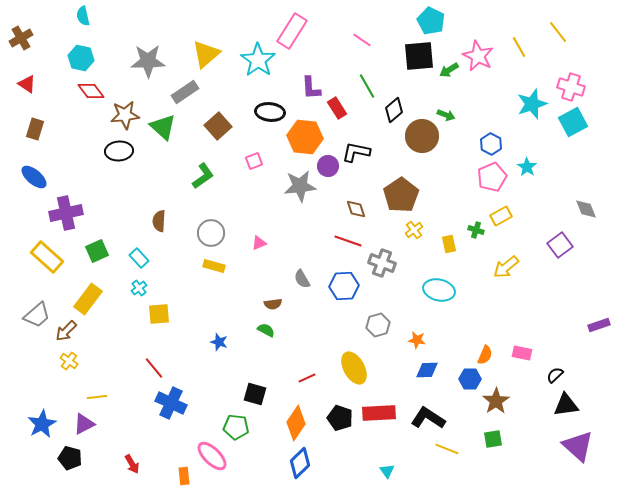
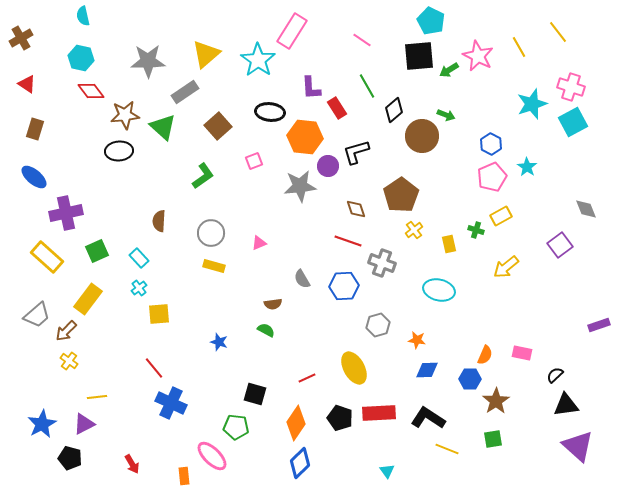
black L-shape at (356, 152): rotated 28 degrees counterclockwise
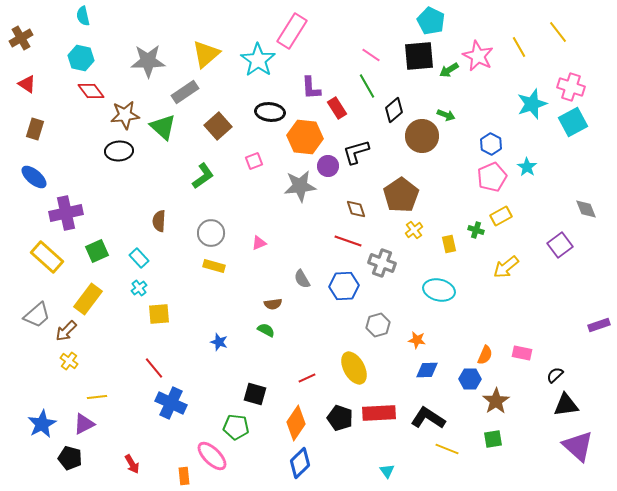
pink line at (362, 40): moved 9 px right, 15 px down
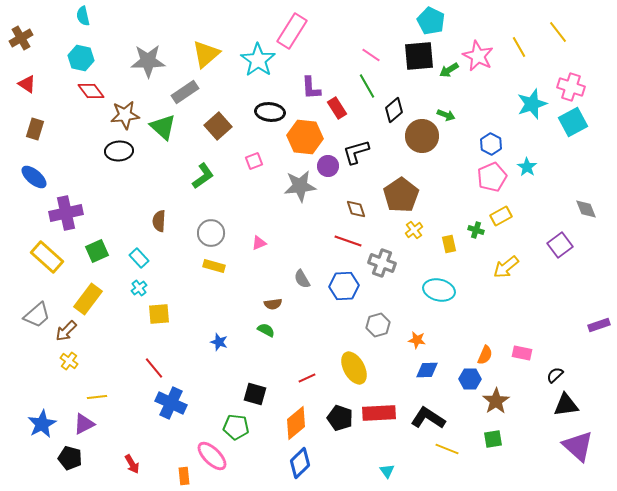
orange diamond at (296, 423): rotated 16 degrees clockwise
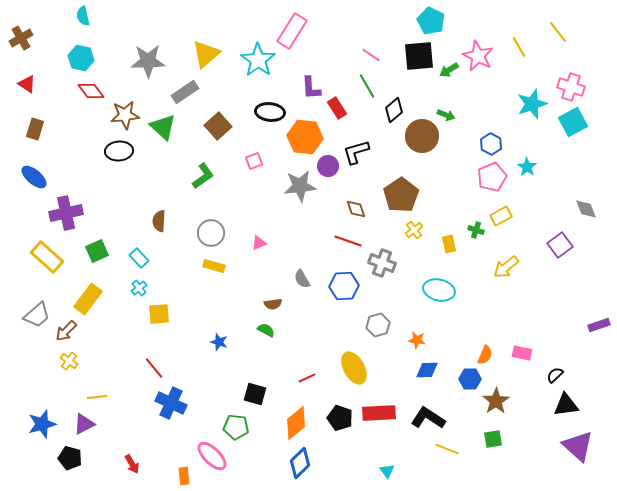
blue star at (42, 424): rotated 12 degrees clockwise
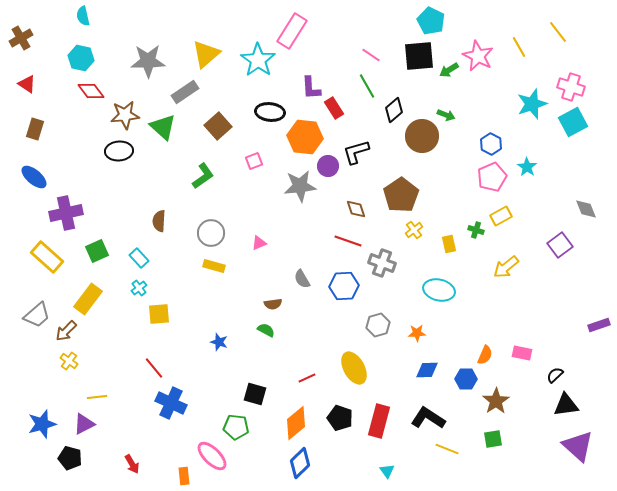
red rectangle at (337, 108): moved 3 px left
orange star at (417, 340): moved 7 px up; rotated 12 degrees counterclockwise
blue hexagon at (470, 379): moved 4 px left
red rectangle at (379, 413): moved 8 px down; rotated 72 degrees counterclockwise
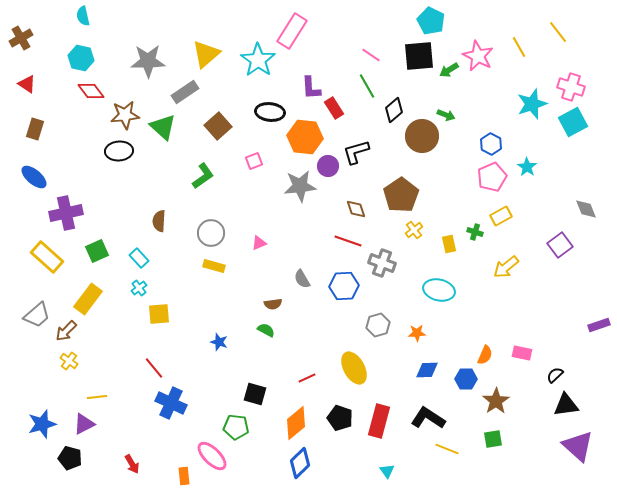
green cross at (476, 230): moved 1 px left, 2 px down
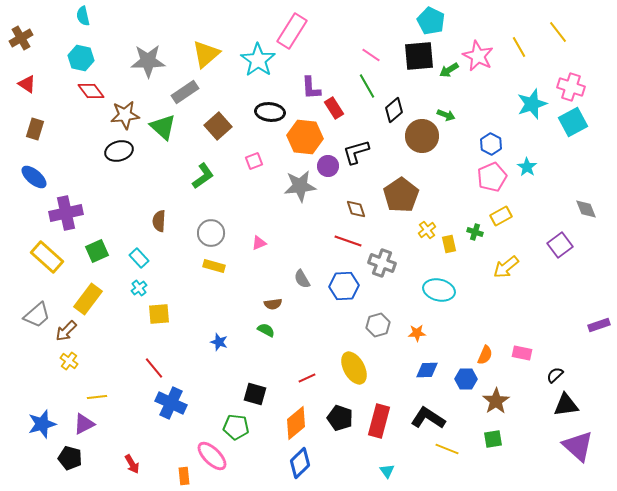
black ellipse at (119, 151): rotated 12 degrees counterclockwise
yellow cross at (414, 230): moved 13 px right
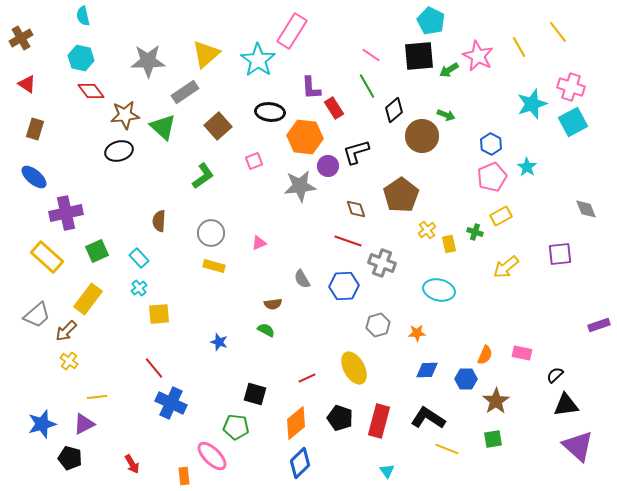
purple square at (560, 245): moved 9 px down; rotated 30 degrees clockwise
